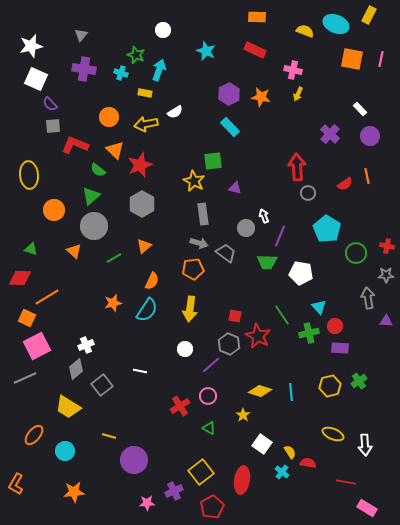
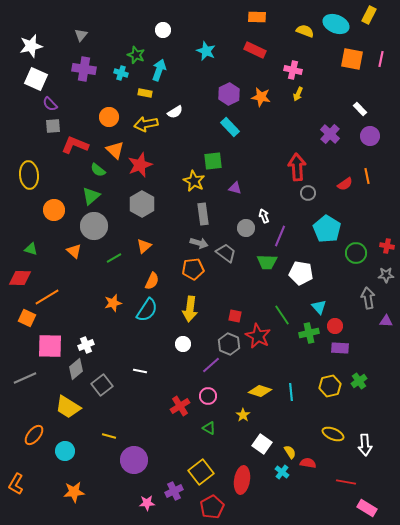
pink square at (37, 346): moved 13 px right; rotated 28 degrees clockwise
white circle at (185, 349): moved 2 px left, 5 px up
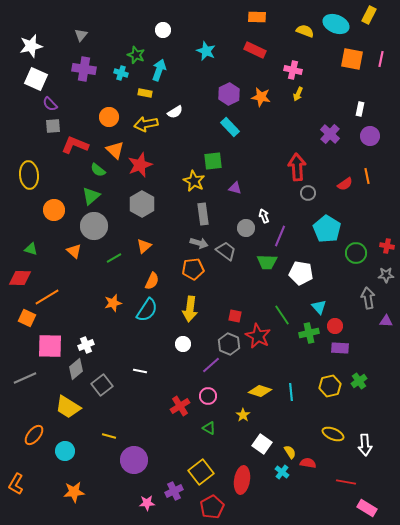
white rectangle at (360, 109): rotated 56 degrees clockwise
gray trapezoid at (226, 253): moved 2 px up
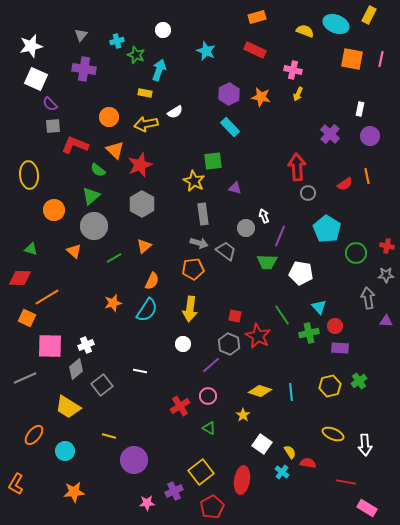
orange rectangle at (257, 17): rotated 18 degrees counterclockwise
cyan cross at (121, 73): moved 4 px left, 32 px up; rotated 32 degrees counterclockwise
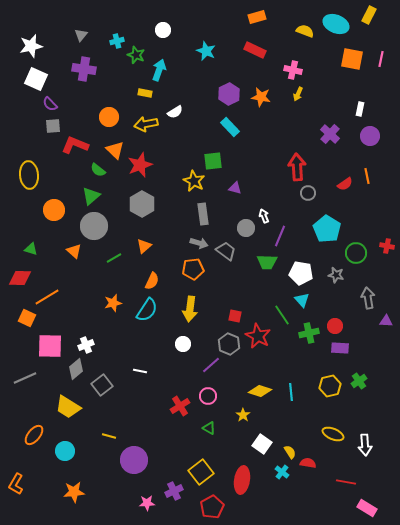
gray star at (386, 275): moved 50 px left; rotated 14 degrees clockwise
cyan triangle at (319, 307): moved 17 px left, 7 px up
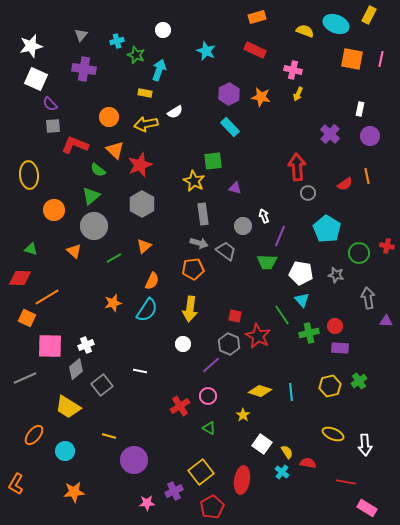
gray circle at (246, 228): moved 3 px left, 2 px up
green circle at (356, 253): moved 3 px right
yellow semicircle at (290, 452): moved 3 px left
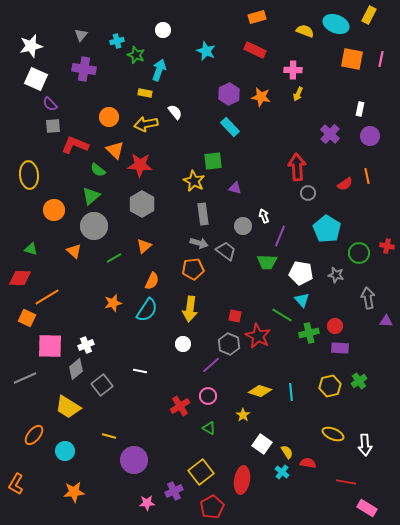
pink cross at (293, 70): rotated 12 degrees counterclockwise
white semicircle at (175, 112): rotated 98 degrees counterclockwise
red star at (140, 165): rotated 25 degrees clockwise
green line at (282, 315): rotated 25 degrees counterclockwise
